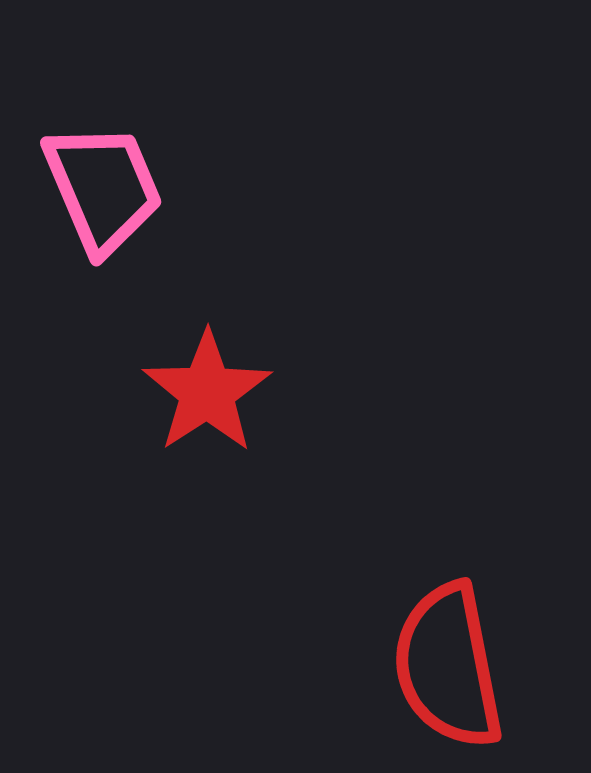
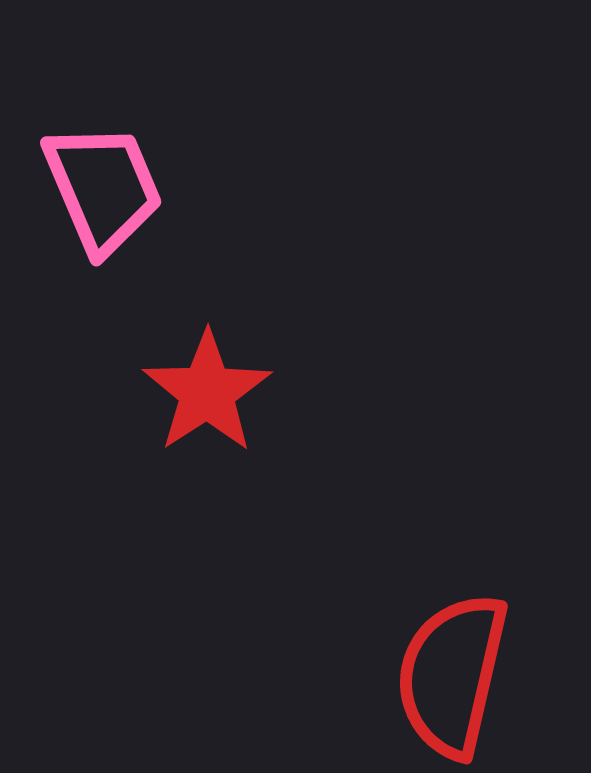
red semicircle: moved 4 px right, 9 px down; rotated 24 degrees clockwise
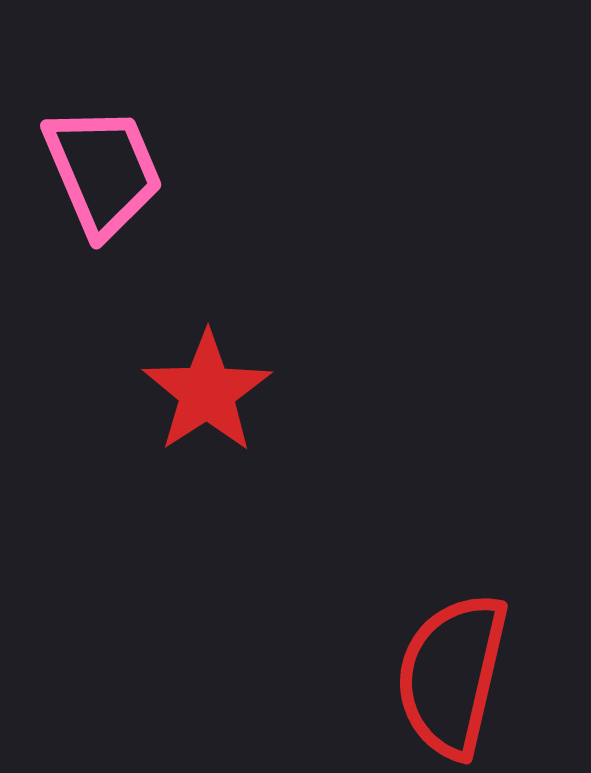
pink trapezoid: moved 17 px up
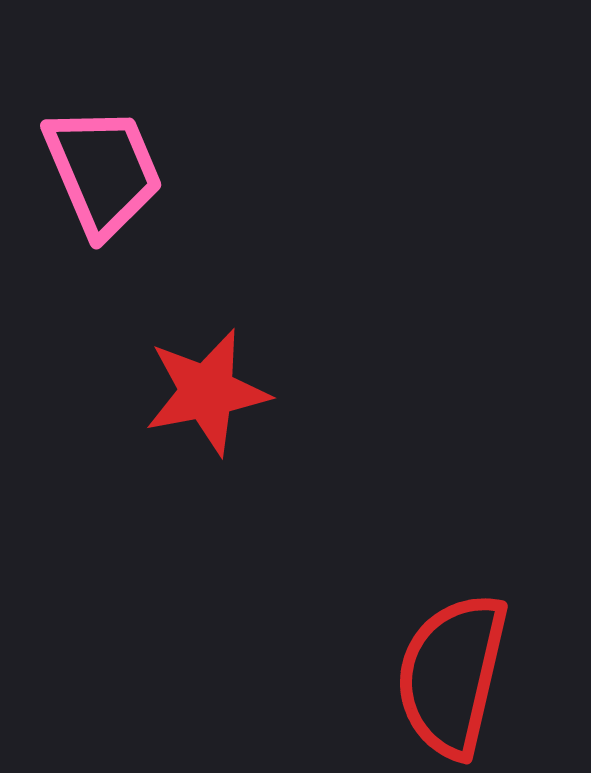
red star: rotated 22 degrees clockwise
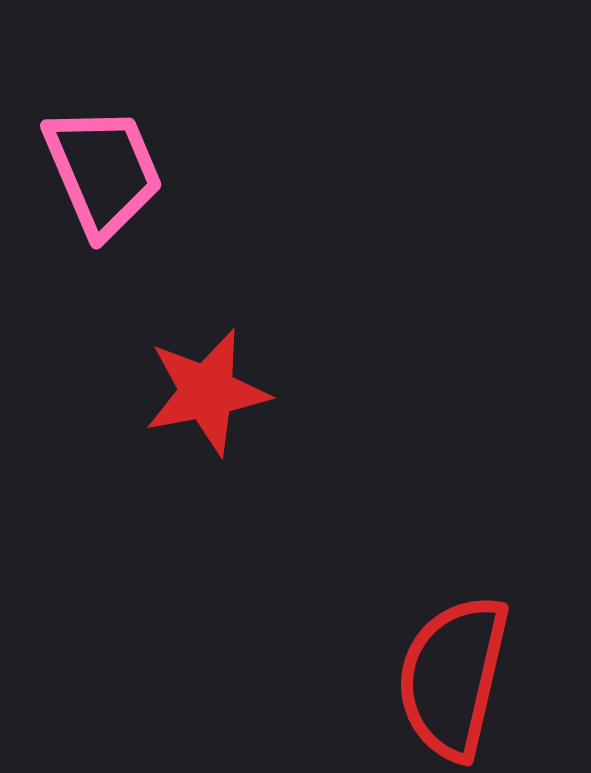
red semicircle: moved 1 px right, 2 px down
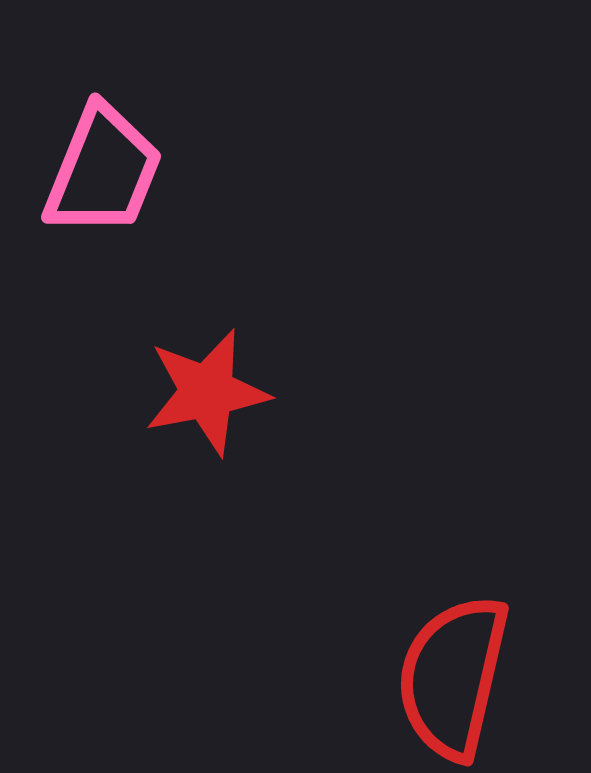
pink trapezoid: rotated 45 degrees clockwise
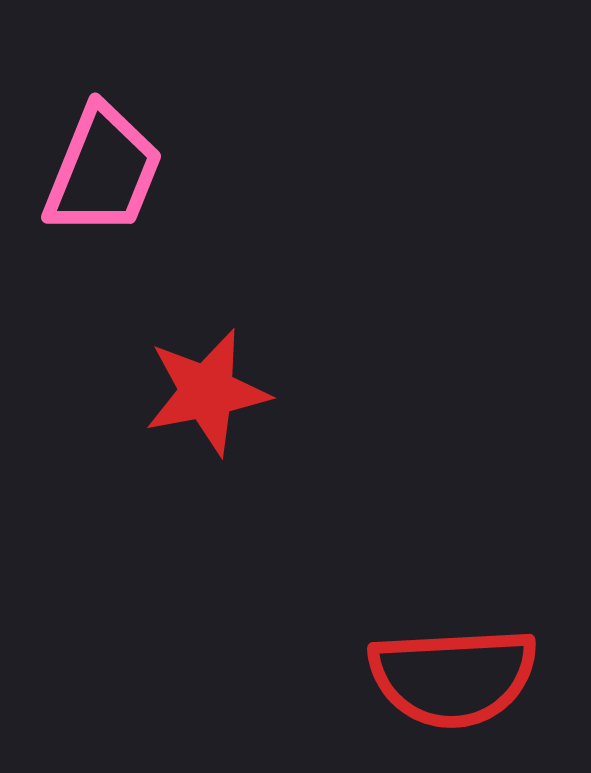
red semicircle: rotated 106 degrees counterclockwise
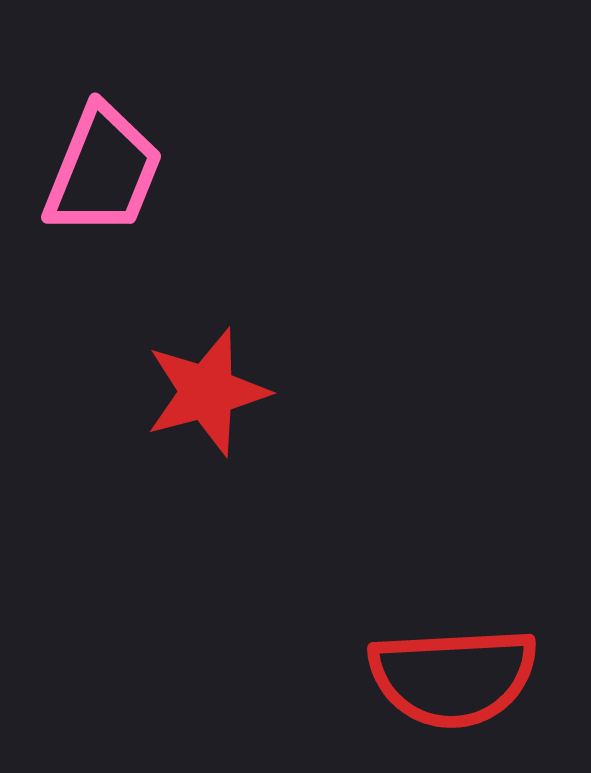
red star: rotated 4 degrees counterclockwise
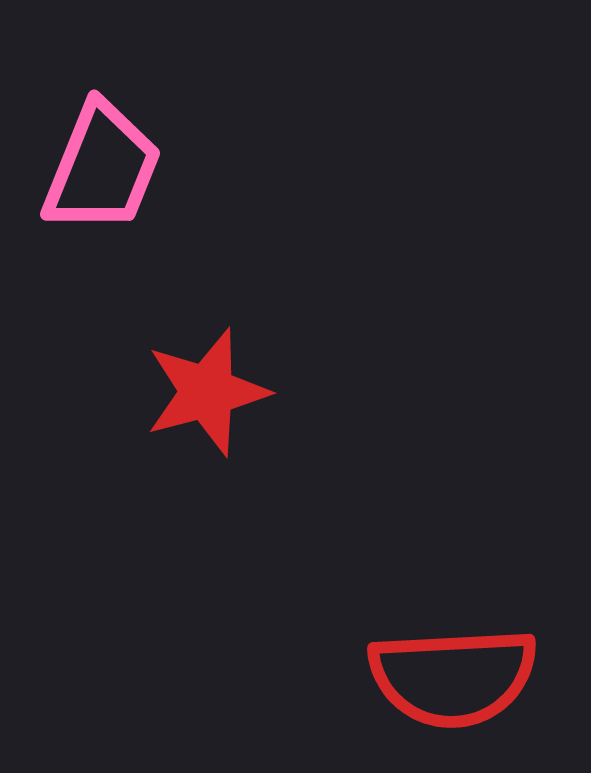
pink trapezoid: moved 1 px left, 3 px up
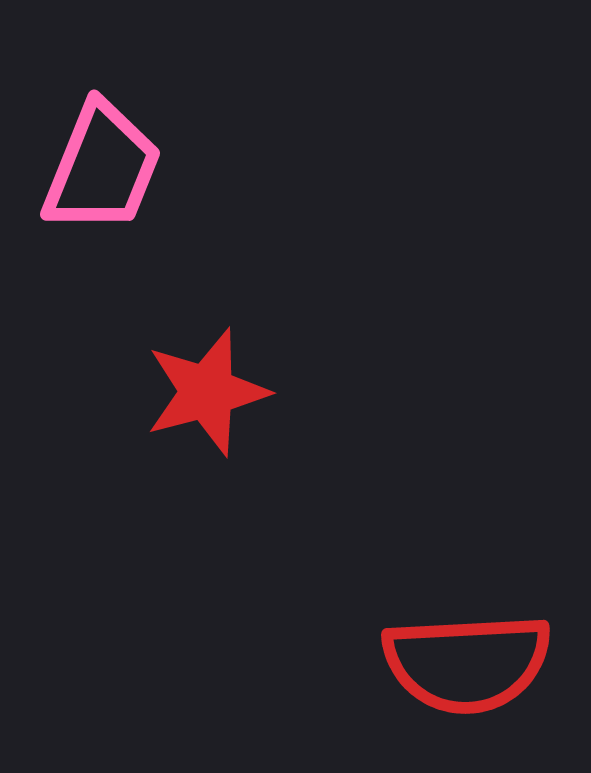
red semicircle: moved 14 px right, 14 px up
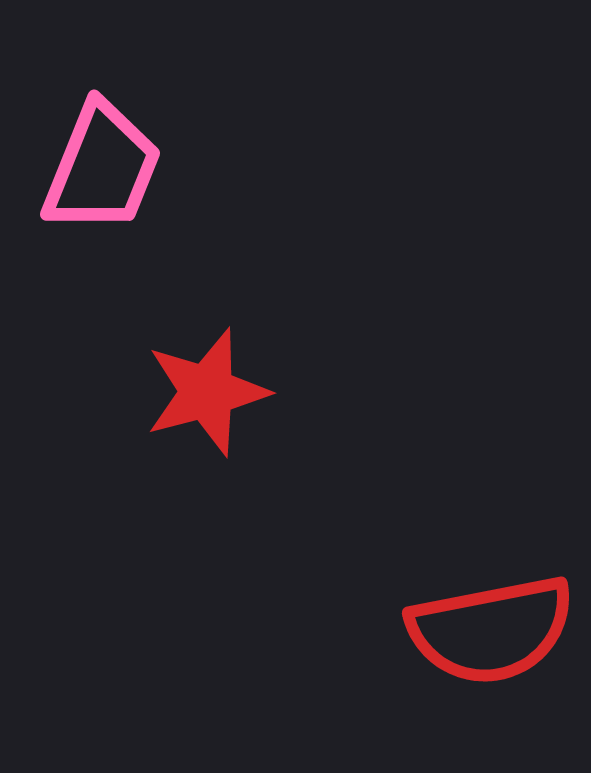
red semicircle: moved 24 px right, 33 px up; rotated 8 degrees counterclockwise
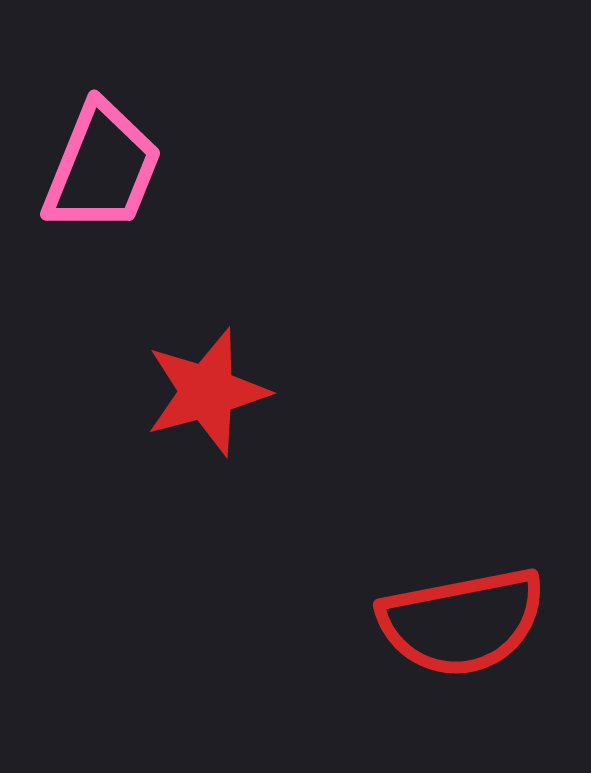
red semicircle: moved 29 px left, 8 px up
